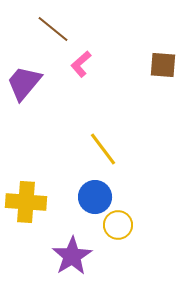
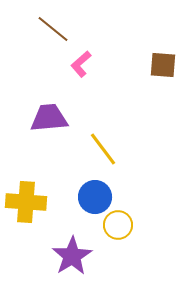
purple trapezoid: moved 25 px right, 35 px down; rotated 45 degrees clockwise
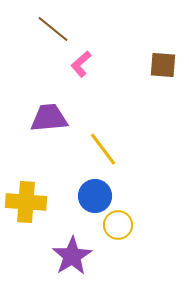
blue circle: moved 1 px up
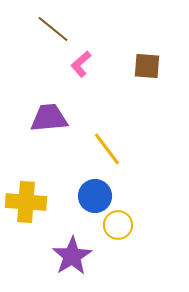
brown square: moved 16 px left, 1 px down
yellow line: moved 4 px right
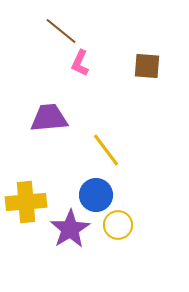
brown line: moved 8 px right, 2 px down
pink L-shape: moved 1 px left, 1 px up; rotated 24 degrees counterclockwise
yellow line: moved 1 px left, 1 px down
blue circle: moved 1 px right, 1 px up
yellow cross: rotated 9 degrees counterclockwise
purple star: moved 2 px left, 27 px up
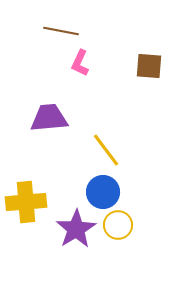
brown line: rotated 28 degrees counterclockwise
brown square: moved 2 px right
blue circle: moved 7 px right, 3 px up
purple star: moved 6 px right
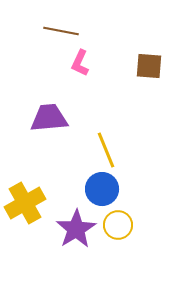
yellow line: rotated 15 degrees clockwise
blue circle: moved 1 px left, 3 px up
yellow cross: moved 1 px left, 1 px down; rotated 24 degrees counterclockwise
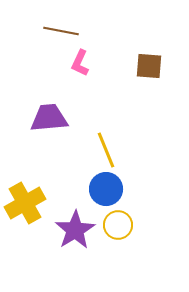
blue circle: moved 4 px right
purple star: moved 1 px left, 1 px down
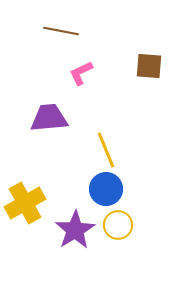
pink L-shape: moved 1 px right, 10 px down; rotated 40 degrees clockwise
